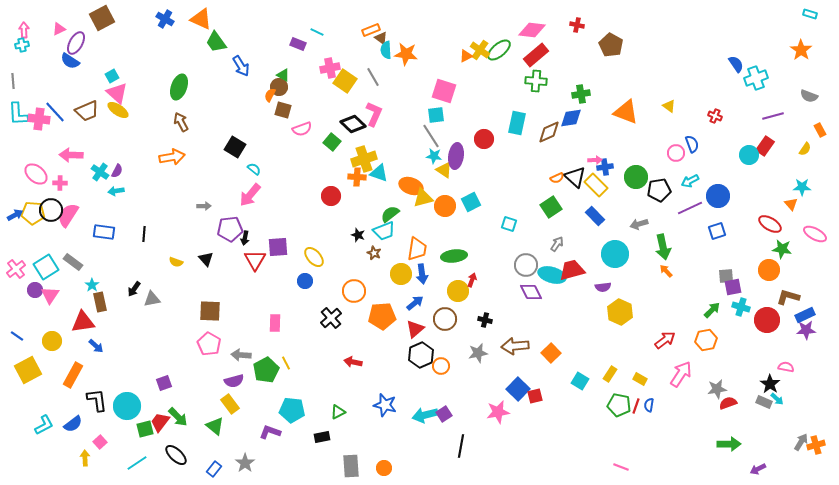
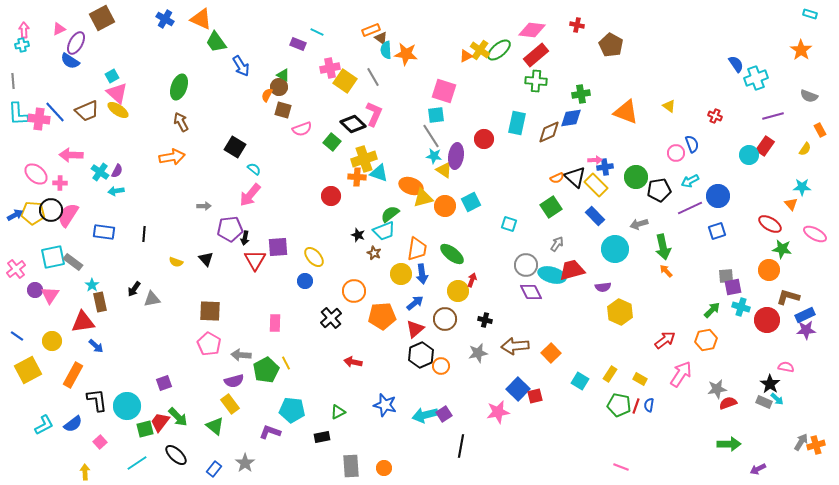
orange semicircle at (270, 95): moved 3 px left
cyan circle at (615, 254): moved 5 px up
green ellipse at (454, 256): moved 2 px left, 2 px up; rotated 45 degrees clockwise
cyan square at (46, 267): moved 7 px right, 10 px up; rotated 20 degrees clockwise
yellow arrow at (85, 458): moved 14 px down
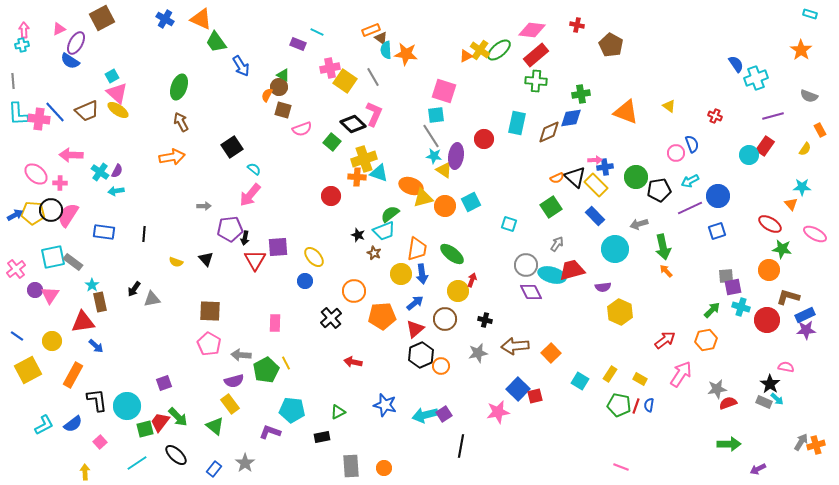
black square at (235, 147): moved 3 px left; rotated 25 degrees clockwise
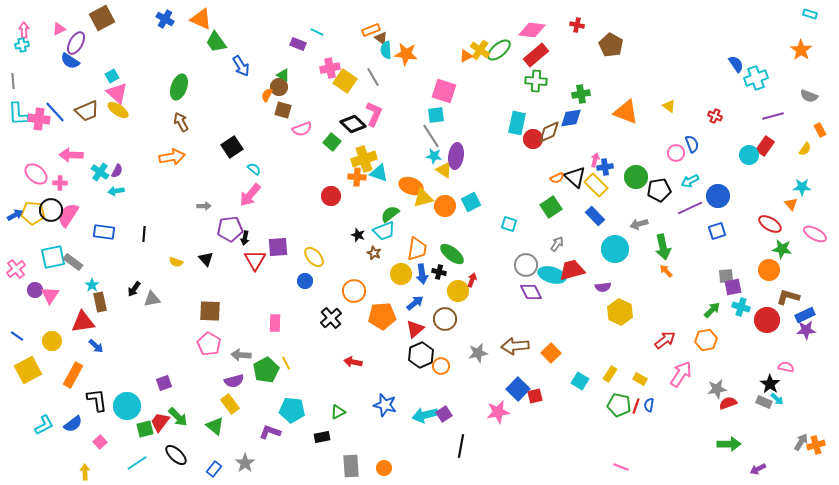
red circle at (484, 139): moved 49 px right
pink arrow at (595, 160): rotated 72 degrees counterclockwise
black cross at (485, 320): moved 46 px left, 48 px up
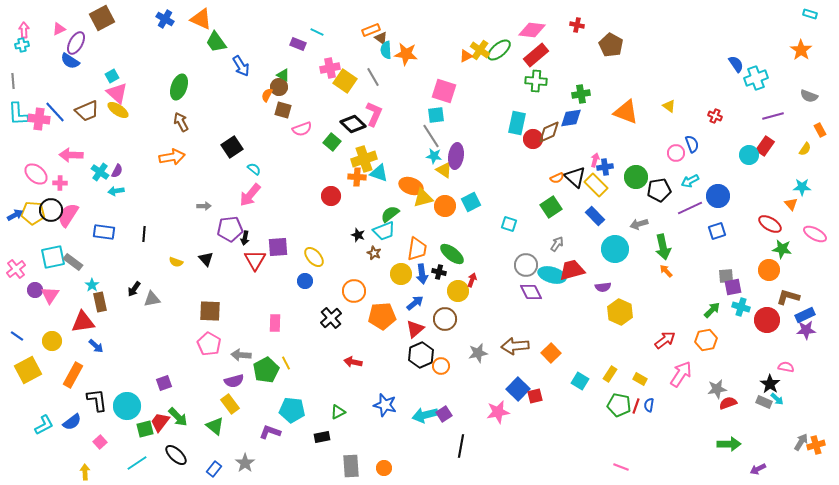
blue semicircle at (73, 424): moved 1 px left, 2 px up
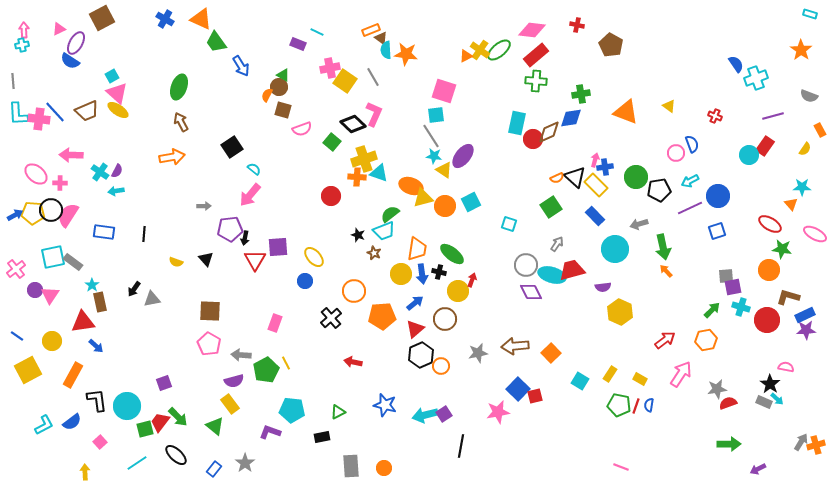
purple ellipse at (456, 156): moved 7 px right; rotated 30 degrees clockwise
pink rectangle at (275, 323): rotated 18 degrees clockwise
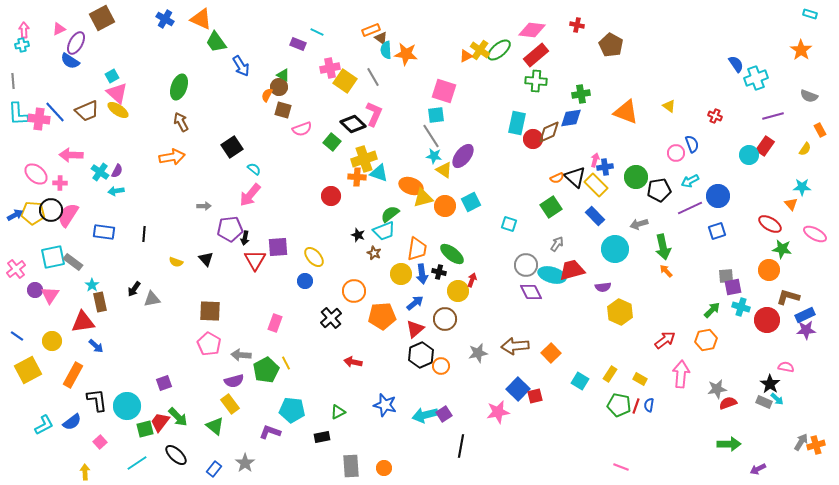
pink arrow at (681, 374): rotated 28 degrees counterclockwise
